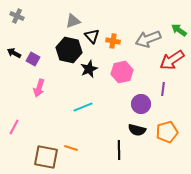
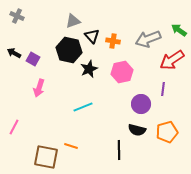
orange line: moved 2 px up
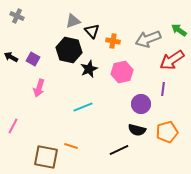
black triangle: moved 5 px up
black arrow: moved 3 px left, 4 px down
pink line: moved 1 px left, 1 px up
black line: rotated 66 degrees clockwise
